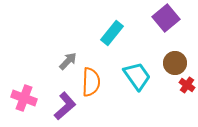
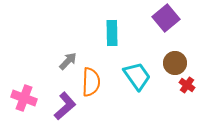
cyan rectangle: rotated 40 degrees counterclockwise
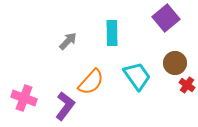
gray arrow: moved 20 px up
orange semicircle: rotated 40 degrees clockwise
purple L-shape: rotated 12 degrees counterclockwise
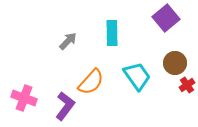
red cross: rotated 21 degrees clockwise
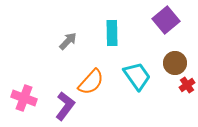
purple square: moved 2 px down
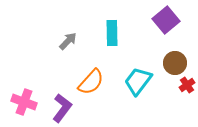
cyan trapezoid: moved 1 px right, 5 px down; rotated 108 degrees counterclockwise
pink cross: moved 4 px down
purple L-shape: moved 3 px left, 2 px down
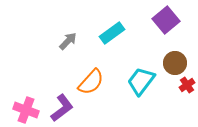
cyan rectangle: rotated 55 degrees clockwise
cyan trapezoid: moved 3 px right
pink cross: moved 2 px right, 8 px down
purple L-shape: rotated 16 degrees clockwise
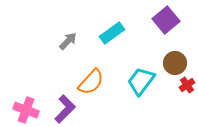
purple L-shape: moved 3 px right, 1 px down; rotated 8 degrees counterclockwise
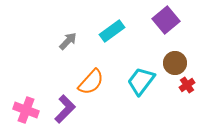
cyan rectangle: moved 2 px up
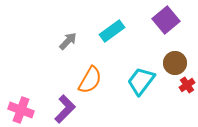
orange semicircle: moved 1 px left, 2 px up; rotated 12 degrees counterclockwise
pink cross: moved 5 px left
